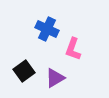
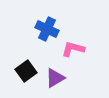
pink L-shape: rotated 85 degrees clockwise
black square: moved 2 px right
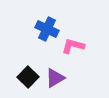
pink L-shape: moved 3 px up
black square: moved 2 px right, 6 px down; rotated 10 degrees counterclockwise
